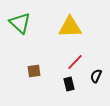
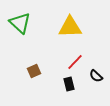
brown square: rotated 16 degrees counterclockwise
black semicircle: rotated 72 degrees counterclockwise
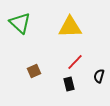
black semicircle: moved 3 px right; rotated 64 degrees clockwise
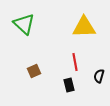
green triangle: moved 4 px right, 1 px down
yellow triangle: moved 14 px right
red line: rotated 54 degrees counterclockwise
black rectangle: moved 1 px down
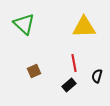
red line: moved 1 px left, 1 px down
black semicircle: moved 2 px left
black rectangle: rotated 64 degrees clockwise
